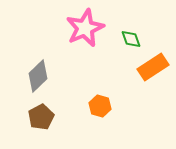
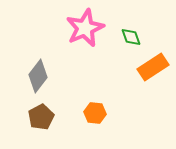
green diamond: moved 2 px up
gray diamond: rotated 8 degrees counterclockwise
orange hexagon: moved 5 px left, 7 px down; rotated 10 degrees counterclockwise
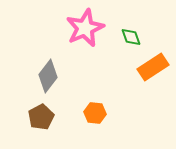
gray diamond: moved 10 px right
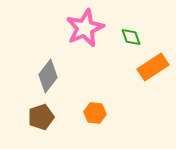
brown pentagon: rotated 10 degrees clockwise
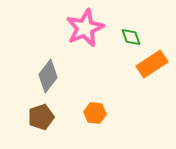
orange rectangle: moved 1 px left, 3 px up
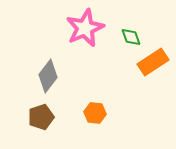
orange rectangle: moved 1 px right, 2 px up
